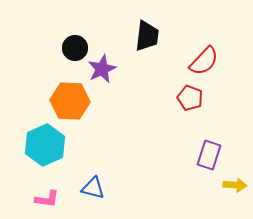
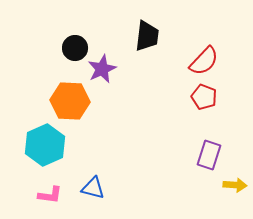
red pentagon: moved 14 px right, 1 px up
pink L-shape: moved 3 px right, 4 px up
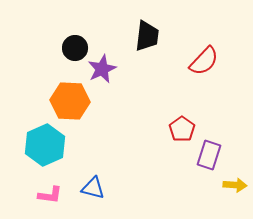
red pentagon: moved 22 px left, 32 px down; rotated 15 degrees clockwise
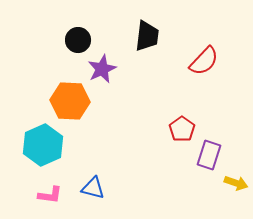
black circle: moved 3 px right, 8 px up
cyan hexagon: moved 2 px left
yellow arrow: moved 1 px right, 2 px up; rotated 15 degrees clockwise
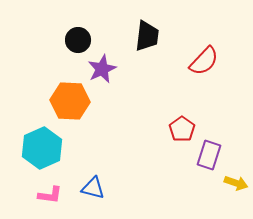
cyan hexagon: moved 1 px left, 3 px down
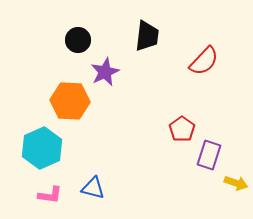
purple star: moved 3 px right, 3 px down
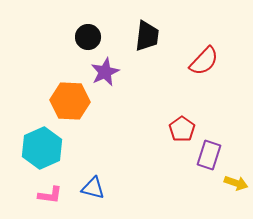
black circle: moved 10 px right, 3 px up
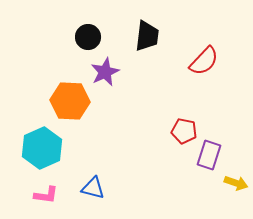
red pentagon: moved 2 px right, 2 px down; rotated 25 degrees counterclockwise
pink L-shape: moved 4 px left
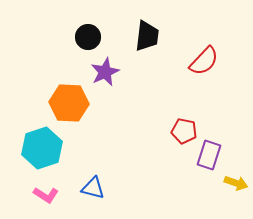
orange hexagon: moved 1 px left, 2 px down
cyan hexagon: rotated 6 degrees clockwise
pink L-shape: rotated 25 degrees clockwise
